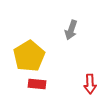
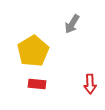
gray arrow: moved 1 px right, 6 px up; rotated 12 degrees clockwise
yellow pentagon: moved 4 px right, 5 px up
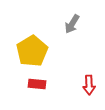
yellow pentagon: moved 1 px left
red arrow: moved 1 px left, 1 px down
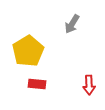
yellow pentagon: moved 4 px left
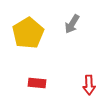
yellow pentagon: moved 18 px up
red rectangle: moved 1 px up
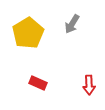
red rectangle: moved 1 px right; rotated 18 degrees clockwise
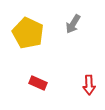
gray arrow: moved 1 px right
yellow pentagon: rotated 16 degrees counterclockwise
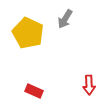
gray arrow: moved 8 px left, 5 px up
red rectangle: moved 4 px left, 8 px down
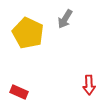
red rectangle: moved 15 px left, 1 px down
